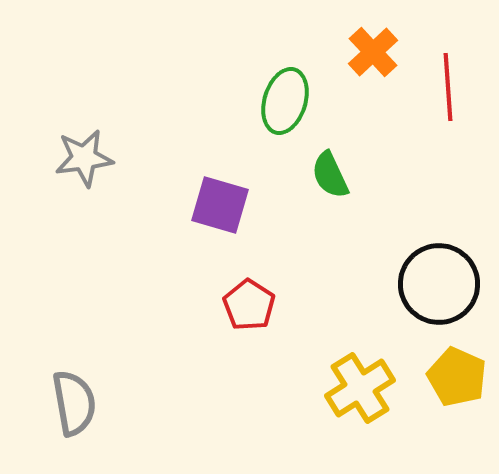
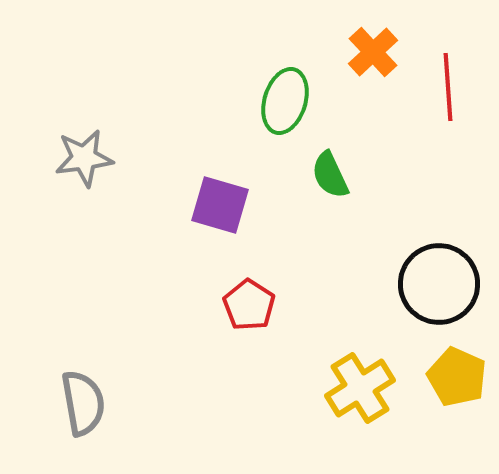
gray semicircle: moved 9 px right
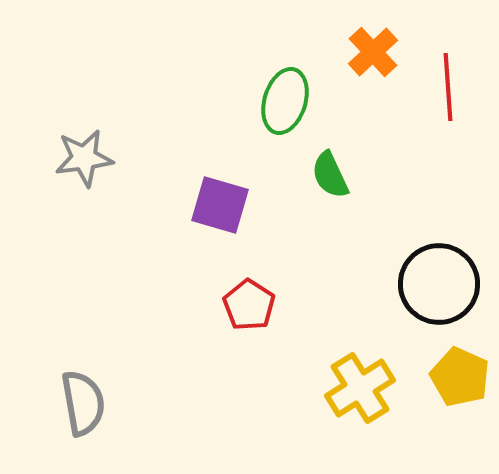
yellow pentagon: moved 3 px right
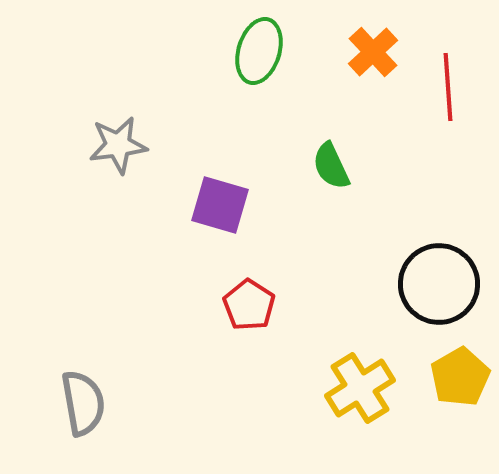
green ellipse: moved 26 px left, 50 px up
gray star: moved 34 px right, 13 px up
green semicircle: moved 1 px right, 9 px up
yellow pentagon: rotated 18 degrees clockwise
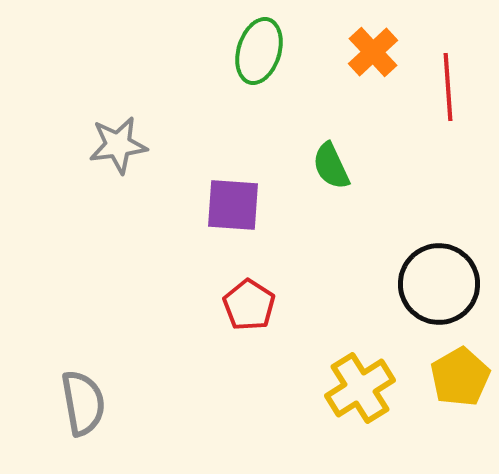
purple square: moved 13 px right; rotated 12 degrees counterclockwise
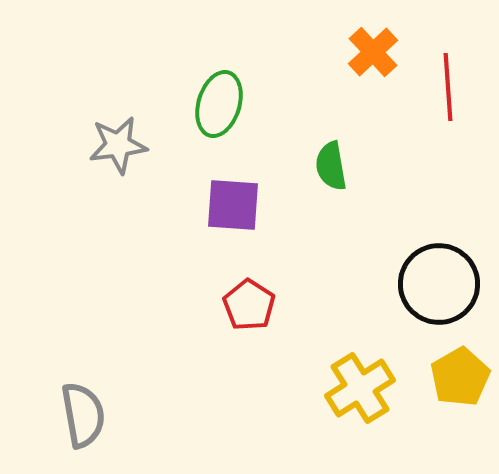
green ellipse: moved 40 px left, 53 px down
green semicircle: rotated 15 degrees clockwise
gray semicircle: moved 12 px down
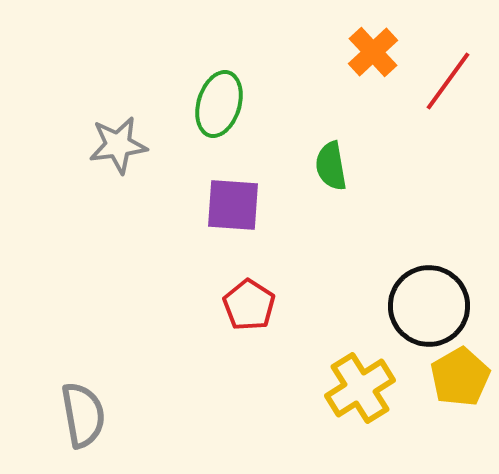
red line: moved 6 px up; rotated 40 degrees clockwise
black circle: moved 10 px left, 22 px down
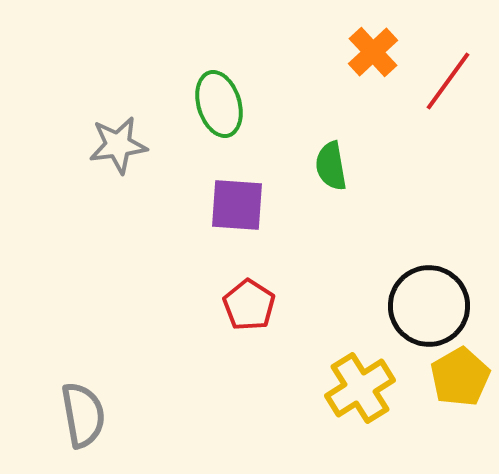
green ellipse: rotated 34 degrees counterclockwise
purple square: moved 4 px right
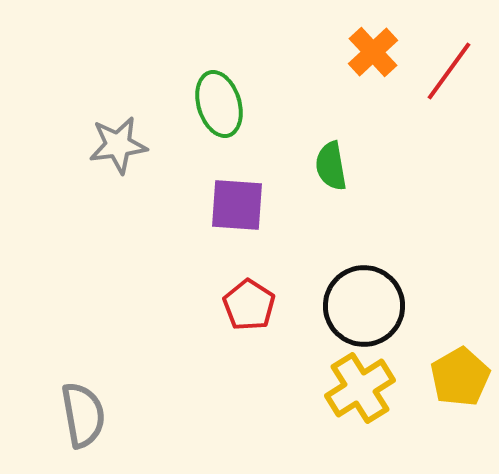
red line: moved 1 px right, 10 px up
black circle: moved 65 px left
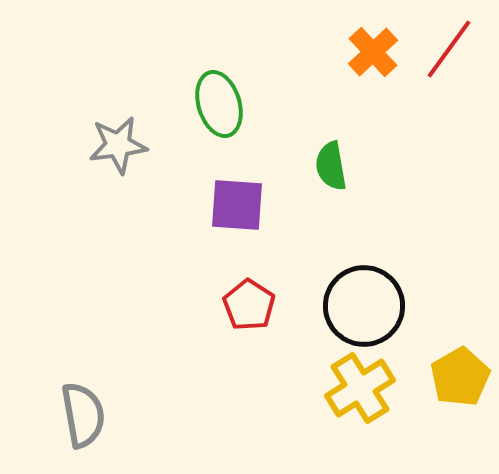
red line: moved 22 px up
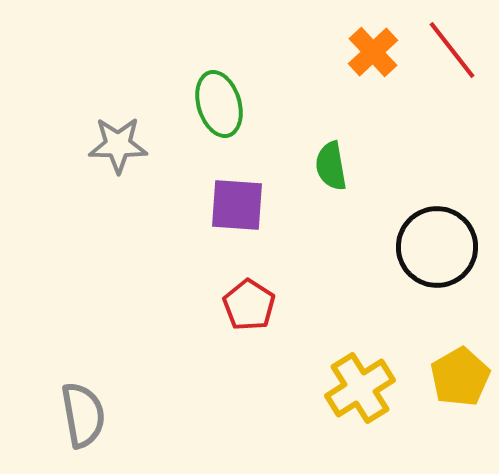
red line: moved 3 px right, 1 px down; rotated 74 degrees counterclockwise
gray star: rotated 8 degrees clockwise
black circle: moved 73 px right, 59 px up
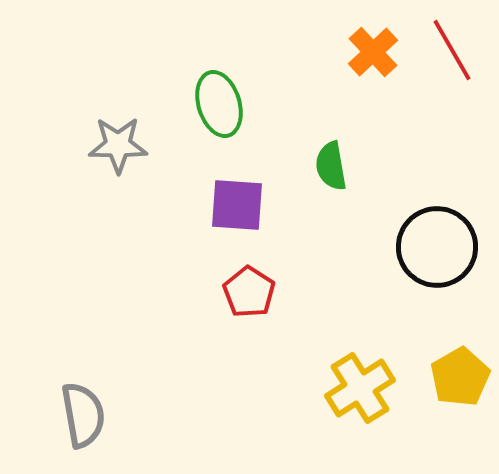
red line: rotated 8 degrees clockwise
red pentagon: moved 13 px up
